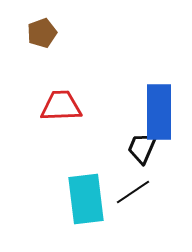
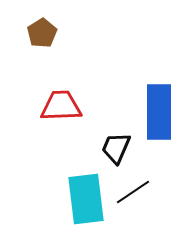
brown pentagon: rotated 12 degrees counterclockwise
black trapezoid: moved 26 px left
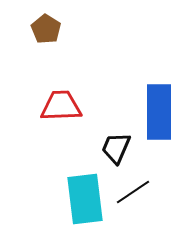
brown pentagon: moved 4 px right, 4 px up; rotated 8 degrees counterclockwise
cyan rectangle: moved 1 px left
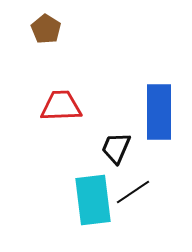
cyan rectangle: moved 8 px right, 1 px down
